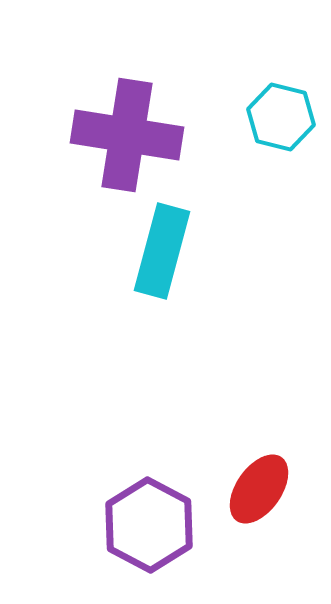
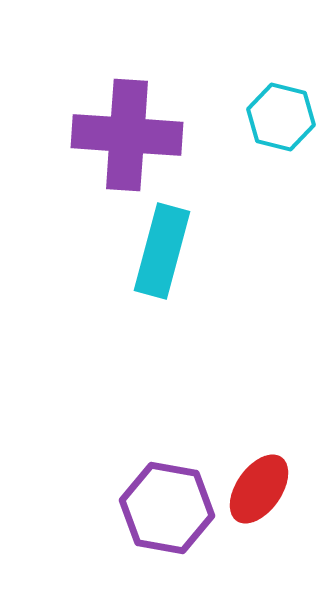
purple cross: rotated 5 degrees counterclockwise
purple hexagon: moved 18 px right, 17 px up; rotated 18 degrees counterclockwise
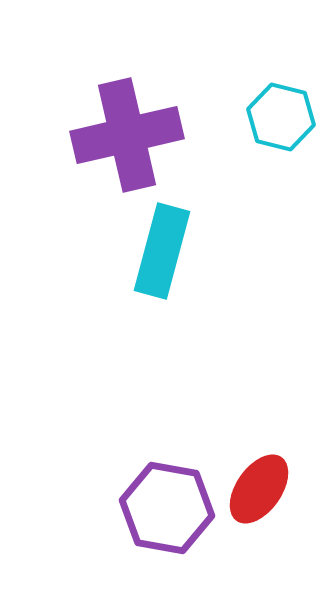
purple cross: rotated 17 degrees counterclockwise
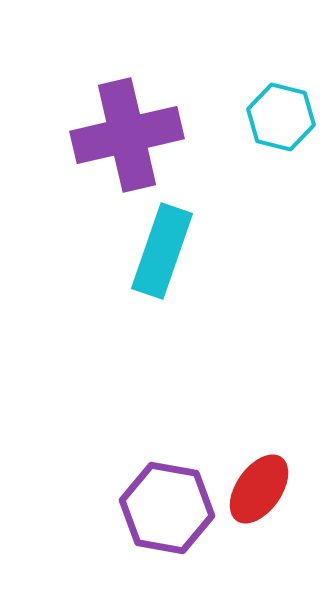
cyan rectangle: rotated 4 degrees clockwise
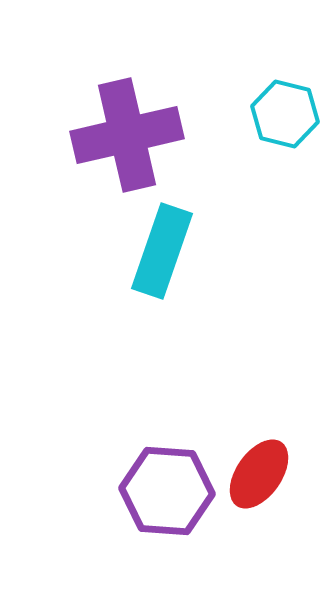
cyan hexagon: moved 4 px right, 3 px up
red ellipse: moved 15 px up
purple hexagon: moved 17 px up; rotated 6 degrees counterclockwise
